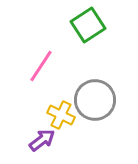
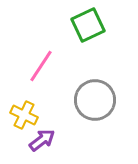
green square: rotated 8 degrees clockwise
yellow cross: moved 37 px left
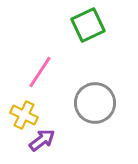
pink line: moved 1 px left, 6 px down
gray circle: moved 3 px down
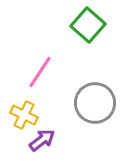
green square: rotated 24 degrees counterclockwise
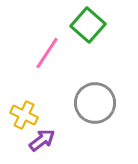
pink line: moved 7 px right, 19 px up
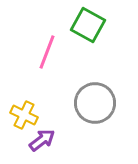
green square: rotated 12 degrees counterclockwise
pink line: moved 1 px up; rotated 12 degrees counterclockwise
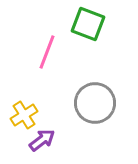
green square: moved 1 px up; rotated 8 degrees counterclockwise
yellow cross: rotated 32 degrees clockwise
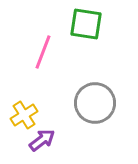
green square: moved 2 px left; rotated 12 degrees counterclockwise
pink line: moved 4 px left
